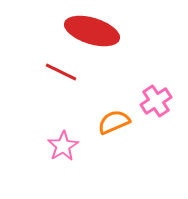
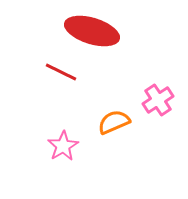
pink cross: moved 2 px right, 1 px up
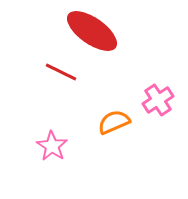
red ellipse: rotated 18 degrees clockwise
pink star: moved 11 px left; rotated 8 degrees counterclockwise
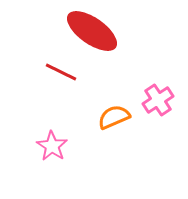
orange semicircle: moved 5 px up
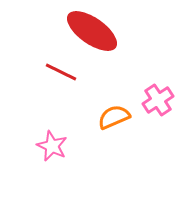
pink star: rotated 8 degrees counterclockwise
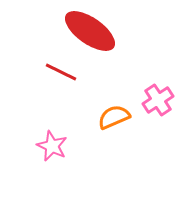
red ellipse: moved 2 px left
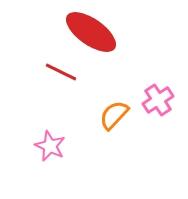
red ellipse: moved 1 px right, 1 px down
orange semicircle: moved 2 px up; rotated 24 degrees counterclockwise
pink star: moved 2 px left
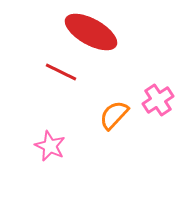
red ellipse: rotated 6 degrees counterclockwise
